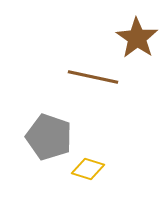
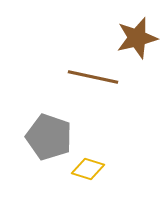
brown star: rotated 24 degrees clockwise
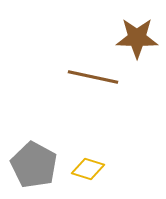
brown star: rotated 15 degrees clockwise
gray pentagon: moved 15 px left, 28 px down; rotated 9 degrees clockwise
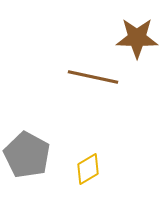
gray pentagon: moved 7 px left, 10 px up
yellow diamond: rotated 48 degrees counterclockwise
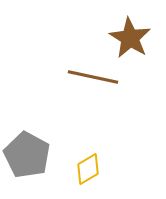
brown star: moved 7 px left; rotated 30 degrees clockwise
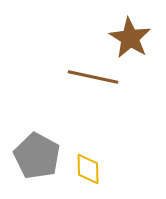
gray pentagon: moved 10 px right, 1 px down
yellow diamond: rotated 60 degrees counterclockwise
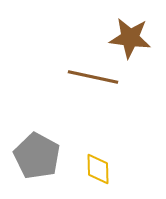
brown star: rotated 24 degrees counterclockwise
yellow diamond: moved 10 px right
